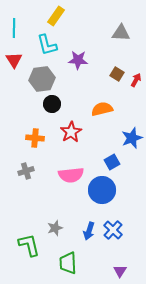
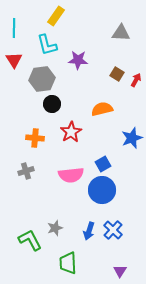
blue square: moved 9 px left, 2 px down
green L-shape: moved 1 px right, 5 px up; rotated 15 degrees counterclockwise
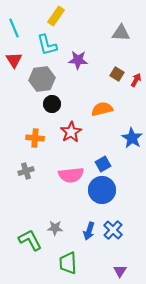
cyan line: rotated 24 degrees counterclockwise
blue star: rotated 20 degrees counterclockwise
gray star: rotated 21 degrees clockwise
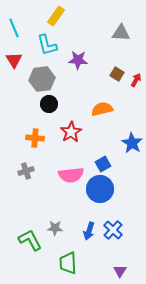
black circle: moved 3 px left
blue star: moved 5 px down
blue circle: moved 2 px left, 1 px up
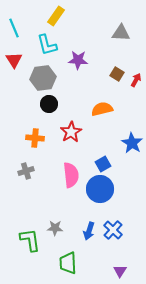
gray hexagon: moved 1 px right, 1 px up
pink semicircle: rotated 90 degrees counterclockwise
green L-shape: rotated 20 degrees clockwise
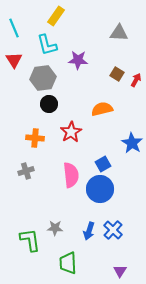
gray triangle: moved 2 px left
